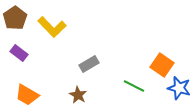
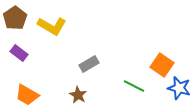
yellow L-shape: moved 1 px up; rotated 16 degrees counterclockwise
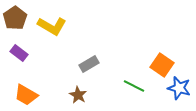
orange trapezoid: moved 1 px left
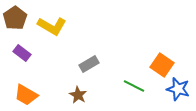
purple rectangle: moved 3 px right
blue star: moved 1 px left, 1 px down
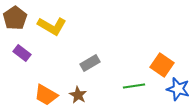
gray rectangle: moved 1 px right, 1 px up
green line: rotated 35 degrees counterclockwise
orange trapezoid: moved 20 px right
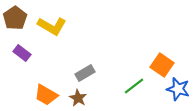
gray rectangle: moved 5 px left, 10 px down
green line: rotated 30 degrees counterclockwise
brown star: moved 3 px down
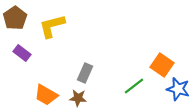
yellow L-shape: rotated 136 degrees clockwise
gray rectangle: rotated 36 degrees counterclockwise
brown star: rotated 24 degrees counterclockwise
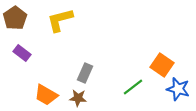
yellow L-shape: moved 8 px right, 6 px up
green line: moved 1 px left, 1 px down
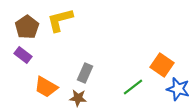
brown pentagon: moved 12 px right, 9 px down
purple rectangle: moved 1 px right, 2 px down
orange trapezoid: moved 8 px up
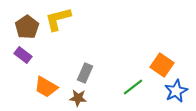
yellow L-shape: moved 2 px left, 1 px up
blue star: moved 2 px left, 2 px down; rotated 30 degrees clockwise
